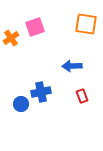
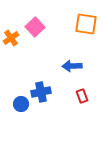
pink square: rotated 24 degrees counterclockwise
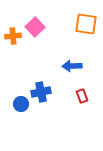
orange cross: moved 2 px right, 2 px up; rotated 28 degrees clockwise
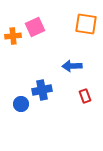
pink square: rotated 18 degrees clockwise
blue cross: moved 1 px right, 2 px up
red rectangle: moved 3 px right
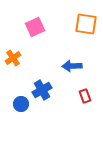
orange cross: moved 22 px down; rotated 28 degrees counterclockwise
blue cross: rotated 18 degrees counterclockwise
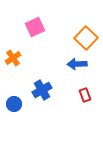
orange square: moved 14 px down; rotated 35 degrees clockwise
blue arrow: moved 5 px right, 2 px up
red rectangle: moved 1 px up
blue circle: moved 7 px left
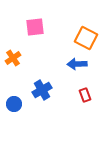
pink square: rotated 18 degrees clockwise
orange square: rotated 15 degrees counterclockwise
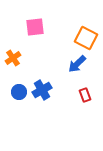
blue arrow: rotated 42 degrees counterclockwise
blue circle: moved 5 px right, 12 px up
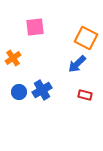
red rectangle: rotated 56 degrees counterclockwise
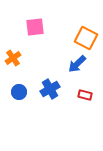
blue cross: moved 8 px right, 1 px up
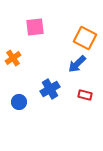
orange square: moved 1 px left
blue circle: moved 10 px down
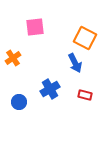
blue arrow: moved 2 px left, 1 px up; rotated 72 degrees counterclockwise
